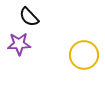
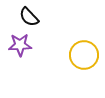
purple star: moved 1 px right, 1 px down
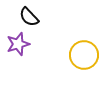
purple star: moved 2 px left, 1 px up; rotated 15 degrees counterclockwise
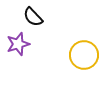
black semicircle: moved 4 px right
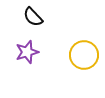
purple star: moved 9 px right, 8 px down
